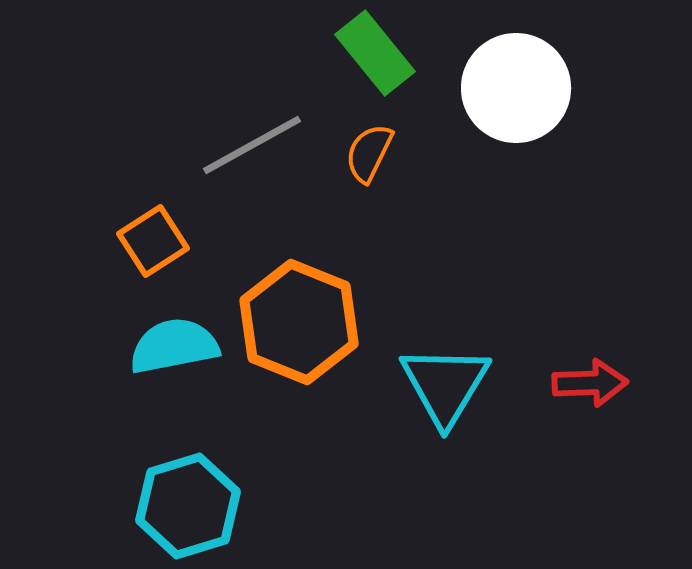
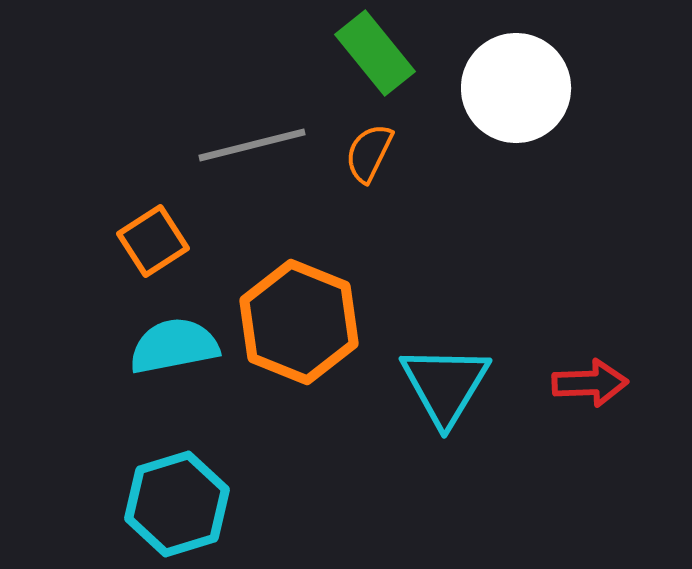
gray line: rotated 15 degrees clockwise
cyan hexagon: moved 11 px left, 2 px up
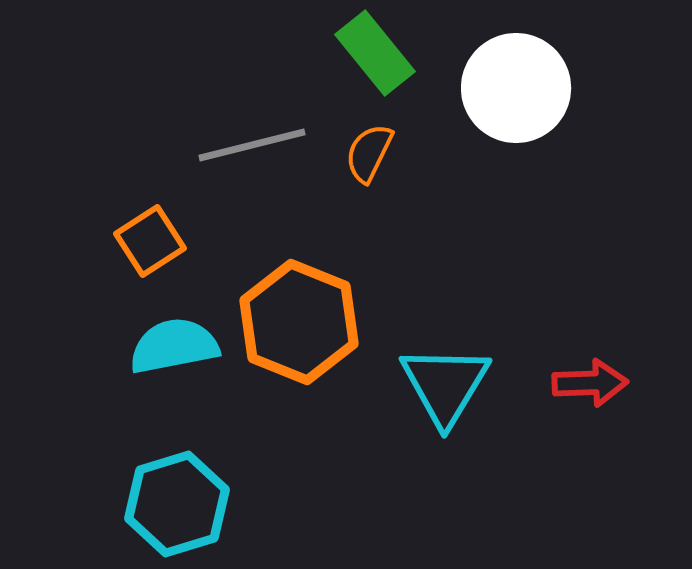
orange square: moved 3 px left
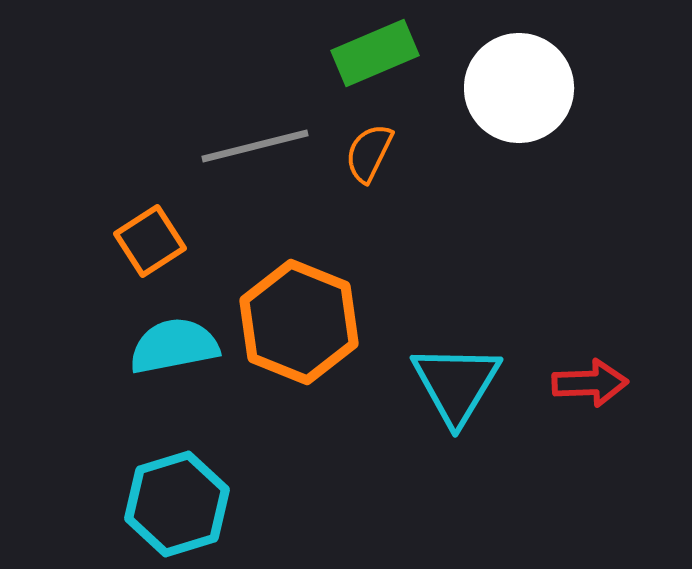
green rectangle: rotated 74 degrees counterclockwise
white circle: moved 3 px right
gray line: moved 3 px right, 1 px down
cyan triangle: moved 11 px right, 1 px up
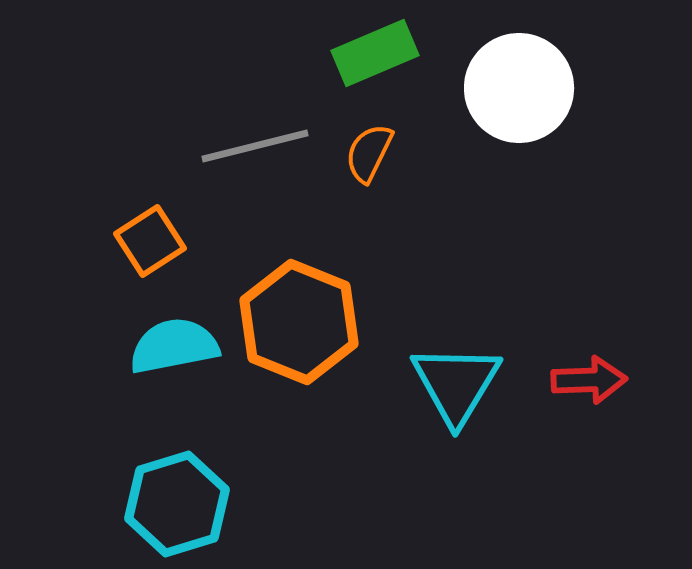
red arrow: moved 1 px left, 3 px up
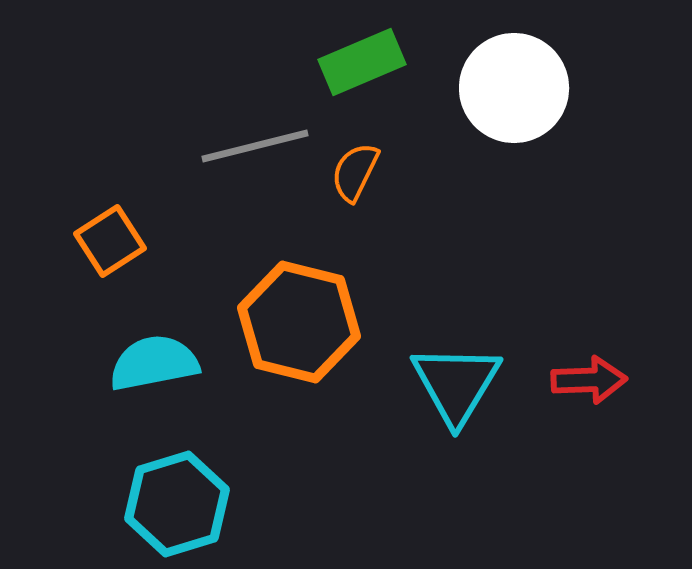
green rectangle: moved 13 px left, 9 px down
white circle: moved 5 px left
orange semicircle: moved 14 px left, 19 px down
orange square: moved 40 px left
orange hexagon: rotated 8 degrees counterclockwise
cyan semicircle: moved 20 px left, 17 px down
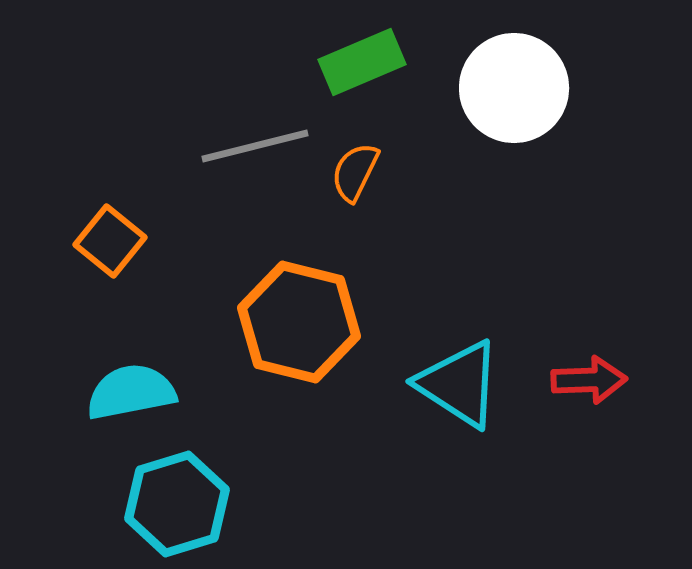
orange square: rotated 18 degrees counterclockwise
cyan semicircle: moved 23 px left, 29 px down
cyan triangle: moved 3 px right; rotated 28 degrees counterclockwise
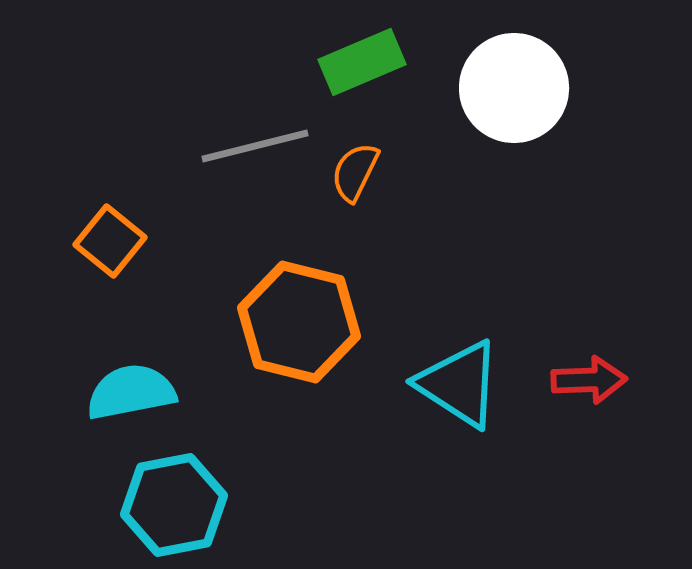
cyan hexagon: moved 3 px left, 1 px down; rotated 6 degrees clockwise
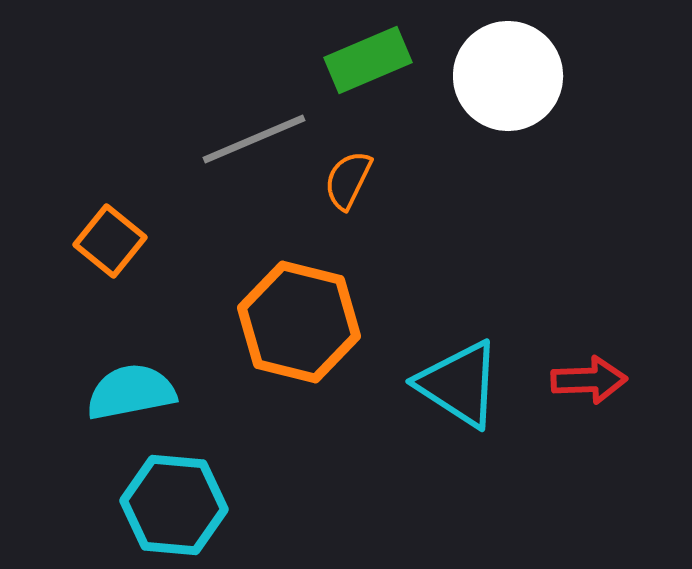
green rectangle: moved 6 px right, 2 px up
white circle: moved 6 px left, 12 px up
gray line: moved 1 px left, 7 px up; rotated 9 degrees counterclockwise
orange semicircle: moved 7 px left, 8 px down
cyan hexagon: rotated 16 degrees clockwise
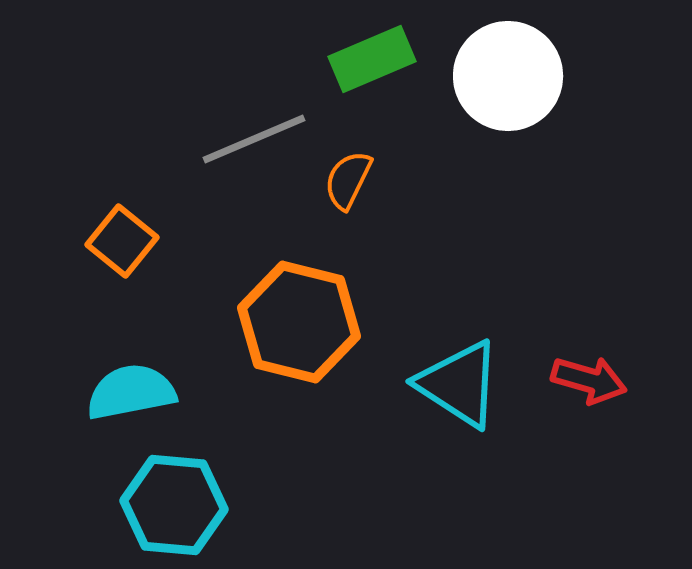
green rectangle: moved 4 px right, 1 px up
orange square: moved 12 px right
red arrow: rotated 18 degrees clockwise
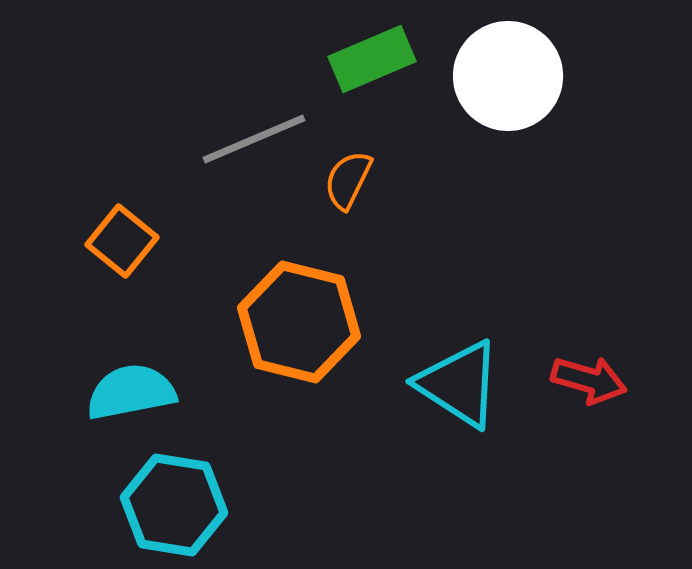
cyan hexagon: rotated 4 degrees clockwise
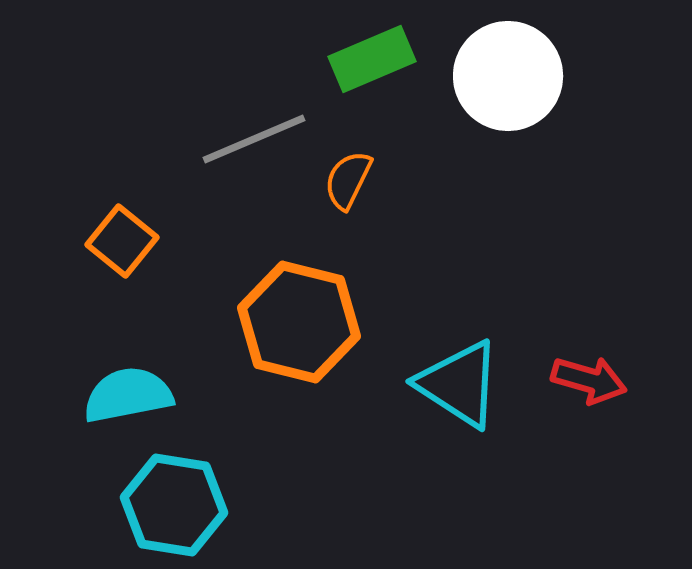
cyan semicircle: moved 3 px left, 3 px down
